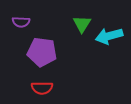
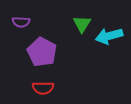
purple pentagon: rotated 20 degrees clockwise
red semicircle: moved 1 px right
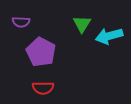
purple pentagon: moved 1 px left
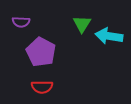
cyan arrow: rotated 24 degrees clockwise
red semicircle: moved 1 px left, 1 px up
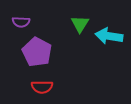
green triangle: moved 2 px left
purple pentagon: moved 4 px left
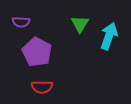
cyan arrow: rotated 100 degrees clockwise
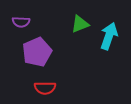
green triangle: rotated 36 degrees clockwise
purple pentagon: rotated 20 degrees clockwise
red semicircle: moved 3 px right, 1 px down
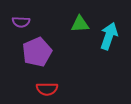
green triangle: rotated 18 degrees clockwise
red semicircle: moved 2 px right, 1 px down
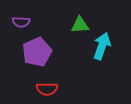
green triangle: moved 1 px down
cyan arrow: moved 7 px left, 10 px down
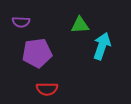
purple pentagon: moved 1 px down; rotated 16 degrees clockwise
